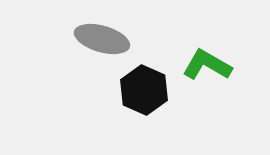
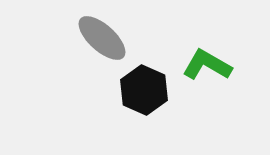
gray ellipse: moved 1 px up; rotated 26 degrees clockwise
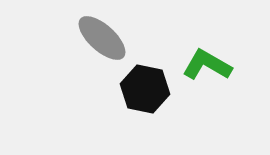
black hexagon: moved 1 px right, 1 px up; rotated 12 degrees counterclockwise
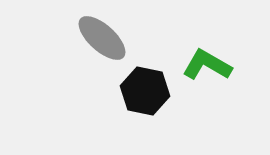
black hexagon: moved 2 px down
